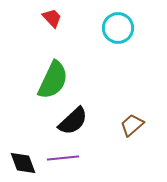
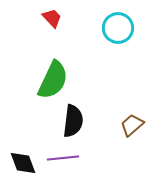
black semicircle: rotated 40 degrees counterclockwise
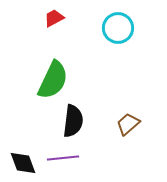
red trapezoid: moved 2 px right; rotated 75 degrees counterclockwise
brown trapezoid: moved 4 px left, 1 px up
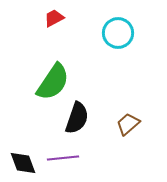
cyan circle: moved 5 px down
green semicircle: moved 2 px down; rotated 9 degrees clockwise
black semicircle: moved 4 px right, 3 px up; rotated 12 degrees clockwise
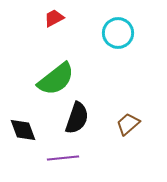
green semicircle: moved 3 px right, 3 px up; rotated 18 degrees clockwise
black diamond: moved 33 px up
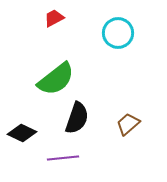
black diamond: moved 1 px left, 3 px down; rotated 44 degrees counterclockwise
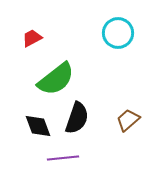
red trapezoid: moved 22 px left, 20 px down
brown trapezoid: moved 4 px up
black diamond: moved 16 px right, 7 px up; rotated 44 degrees clockwise
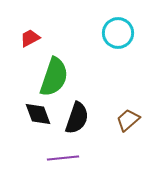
red trapezoid: moved 2 px left
green semicircle: moved 2 px left, 2 px up; rotated 33 degrees counterclockwise
black diamond: moved 12 px up
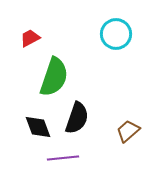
cyan circle: moved 2 px left, 1 px down
black diamond: moved 13 px down
brown trapezoid: moved 11 px down
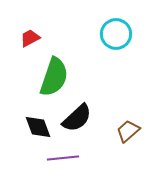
black semicircle: rotated 28 degrees clockwise
